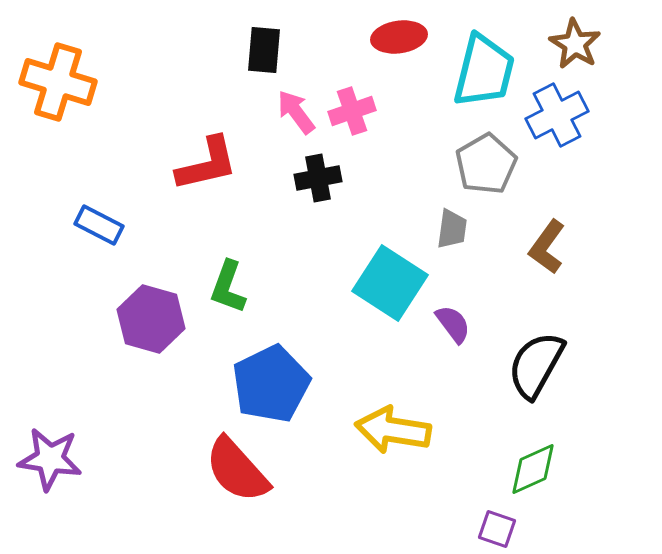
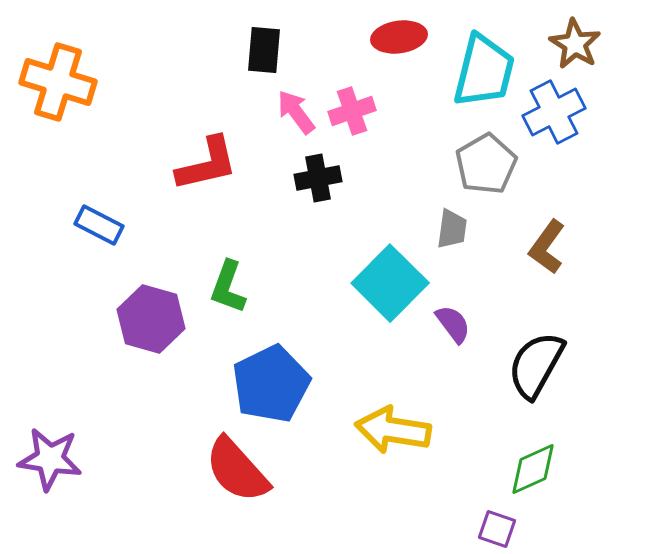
blue cross: moved 3 px left, 3 px up
cyan square: rotated 12 degrees clockwise
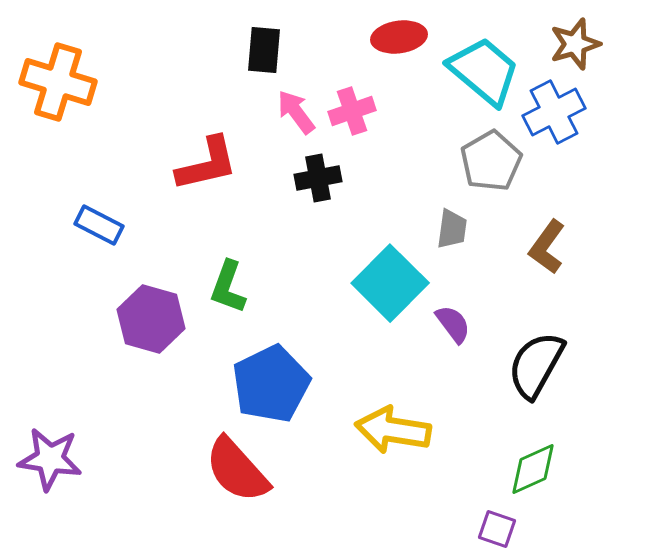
brown star: rotated 24 degrees clockwise
cyan trapezoid: rotated 64 degrees counterclockwise
gray pentagon: moved 5 px right, 3 px up
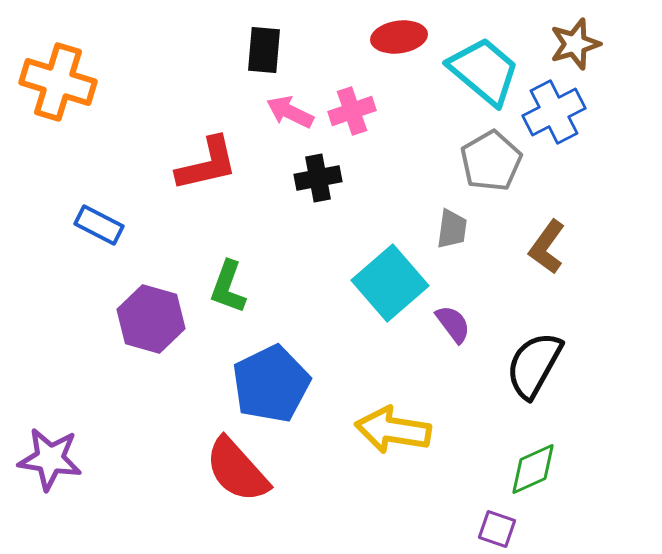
pink arrow: moved 6 px left; rotated 27 degrees counterclockwise
cyan square: rotated 4 degrees clockwise
black semicircle: moved 2 px left
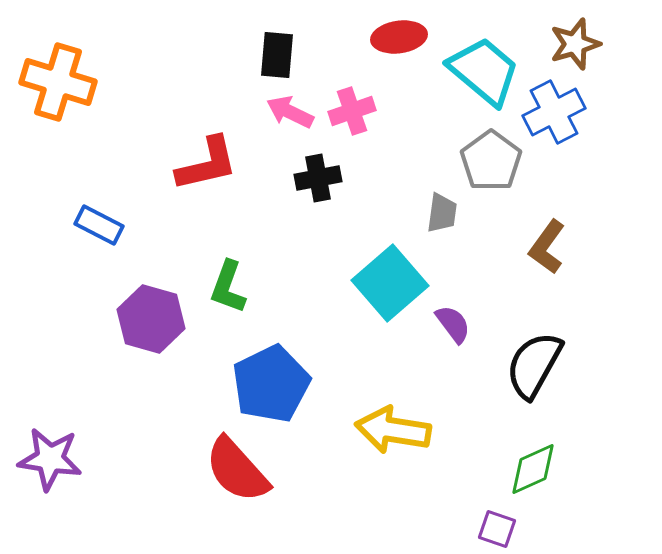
black rectangle: moved 13 px right, 5 px down
gray pentagon: rotated 6 degrees counterclockwise
gray trapezoid: moved 10 px left, 16 px up
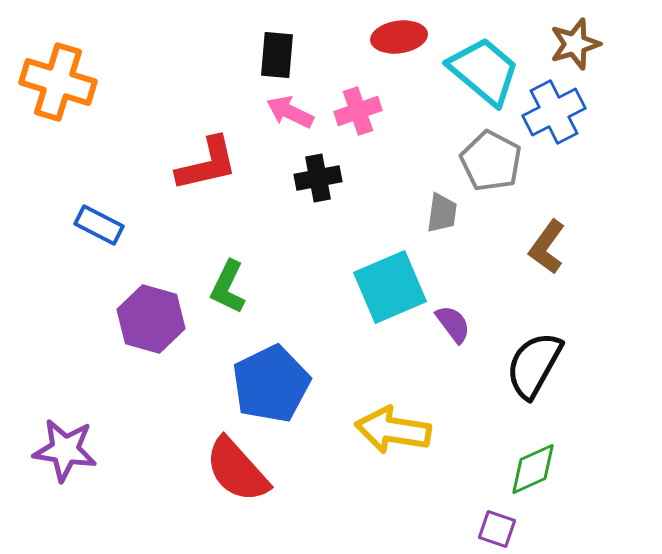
pink cross: moved 6 px right
gray pentagon: rotated 8 degrees counterclockwise
cyan square: moved 4 px down; rotated 18 degrees clockwise
green L-shape: rotated 6 degrees clockwise
purple star: moved 15 px right, 9 px up
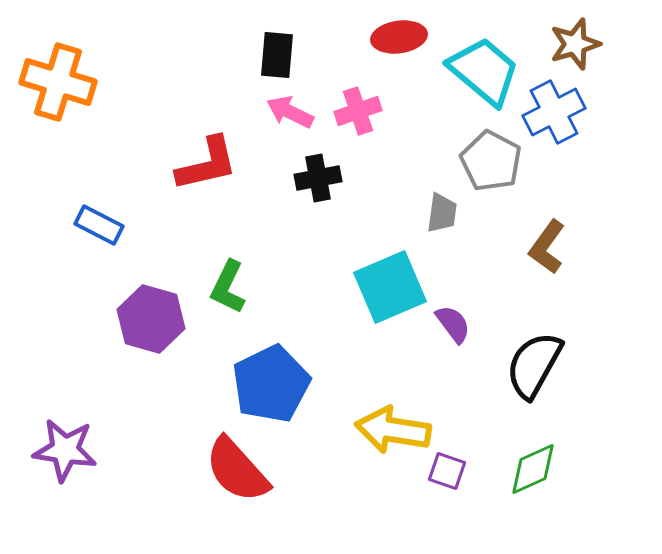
purple square: moved 50 px left, 58 px up
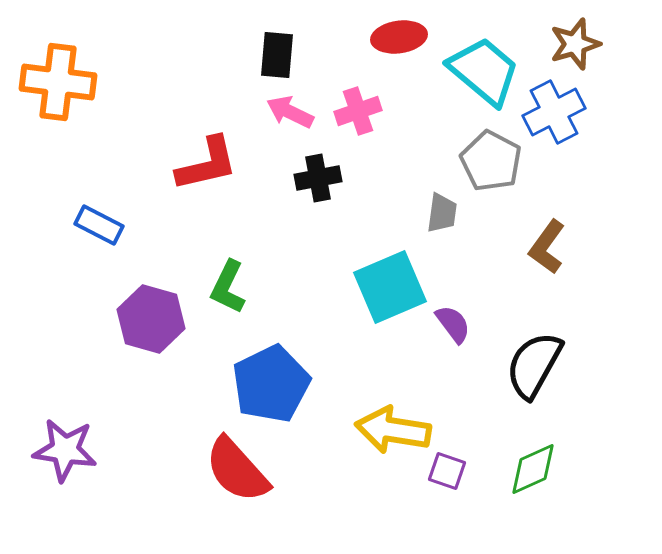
orange cross: rotated 10 degrees counterclockwise
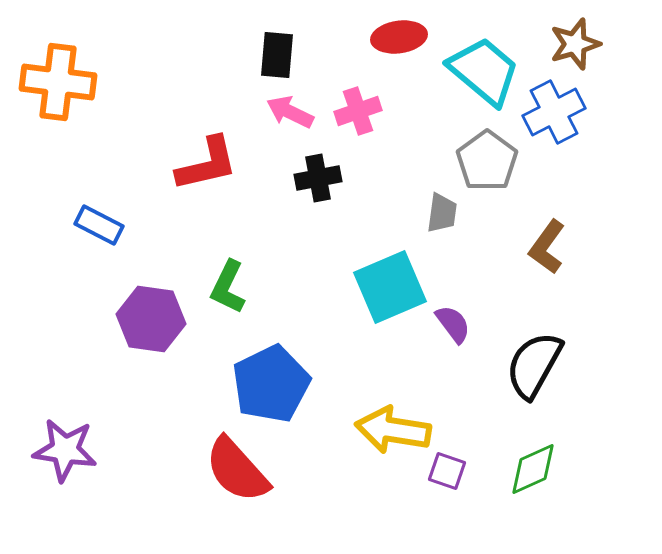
gray pentagon: moved 4 px left; rotated 8 degrees clockwise
purple hexagon: rotated 8 degrees counterclockwise
